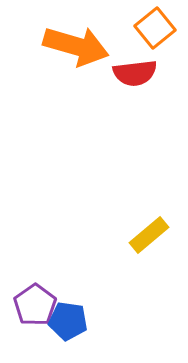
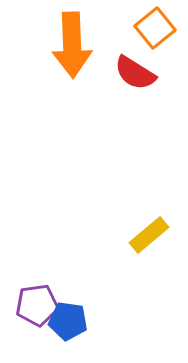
orange arrow: moved 4 px left, 1 px up; rotated 72 degrees clockwise
red semicircle: rotated 39 degrees clockwise
purple pentagon: moved 2 px right; rotated 27 degrees clockwise
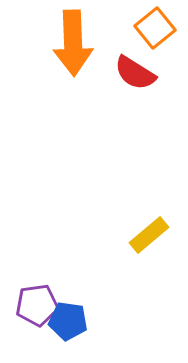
orange arrow: moved 1 px right, 2 px up
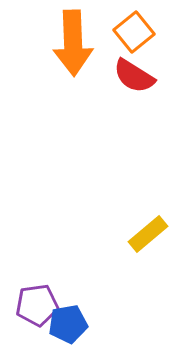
orange square: moved 21 px left, 4 px down
red semicircle: moved 1 px left, 3 px down
yellow rectangle: moved 1 px left, 1 px up
blue pentagon: moved 3 px down; rotated 18 degrees counterclockwise
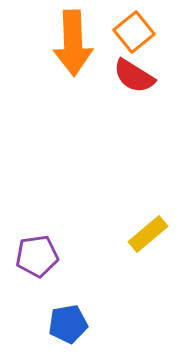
purple pentagon: moved 49 px up
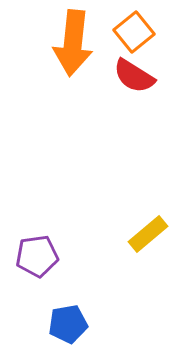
orange arrow: rotated 8 degrees clockwise
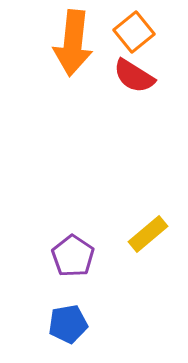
purple pentagon: moved 36 px right; rotated 30 degrees counterclockwise
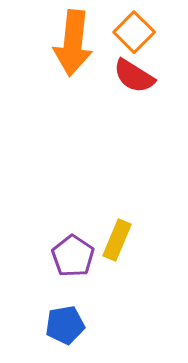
orange square: rotated 6 degrees counterclockwise
yellow rectangle: moved 31 px left, 6 px down; rotated 27 degrees counterclockwise
blue pentagon: moved 3 px left, 1 px down
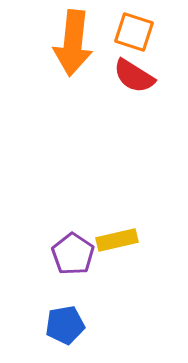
orange square: rotated 27 degrees counterclockwise
yellow rectangle: rotated 54 degrees clockwise
purple pentagon: moved 2 px up
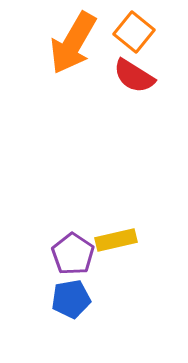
orange square: rotated 21 degrees clockwise
orange arrow: rotated 24 degrees clockwise
yellow rectangle: moved 1 px left
blue pentagon: moved 6 px right, 26 px up
